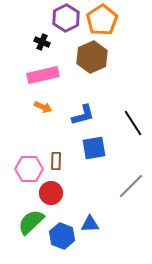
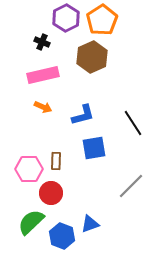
blue triangle: rotated 18 degrees counterclockwise
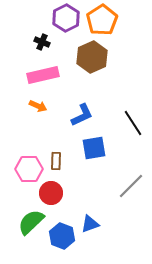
orange arrow: moved 5 px left, 1 px up
blue L-shape: moved 1 px left; rotated 10 degrees counterclockwise
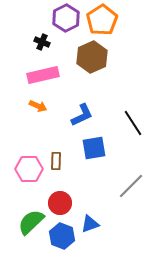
red circle: moved 9 px right, 10 px down
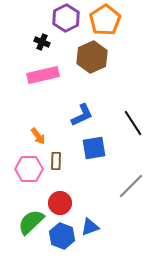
orange pentagon: moved 3 px right
orange arrow: moved 30 px down; rotated 30 degrees clockwise
blue triangle: moved 3 px down
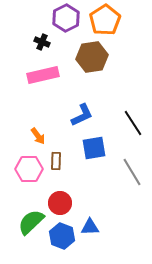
brown hexagon: rotated 16 degrees clockwise
gray line: moved 1 px right, 14 px up; rotated 76 degrees counterclockwise
blue triangle: rotated 18 degrees clockwise
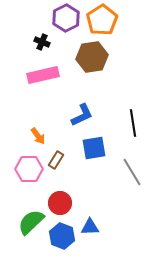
orange pentagon: moved 3 px left
black line: rotated 24 degrees clockwise
brown rectangle: moved 1 px up; rotated 30 degrees clockwise
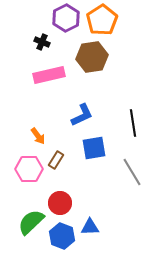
pink rectangle: moved 6 px right
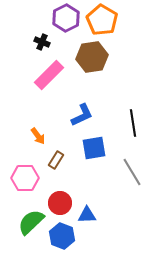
orange pentagon: rotated 8 degrees counterclockwise
pink rectangle: rotated 32 degrees counterclockwise
pink hexagon: moved 4 px left, 9 px down
blue triangle: moved 3 px left, 12 px up
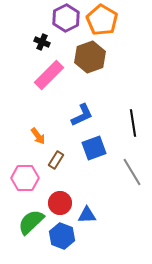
brown hexagon: moved 2 px left; rotated 12 degrees counterclockwise
blue square: rotated 10 degrees counterclockwise
